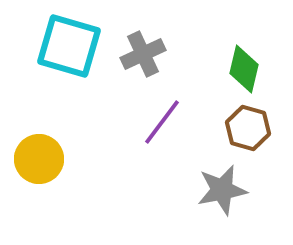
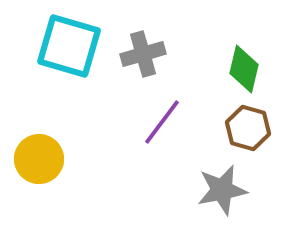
gray cross: rotated 9 degrees clockwise
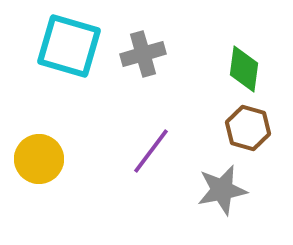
green diamond: rotated 6 degrees counterclockwise
purple line: moved 11 px left, 29 px down
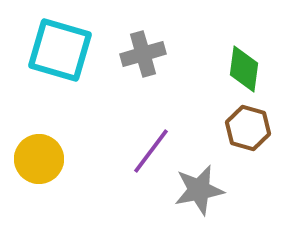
cyan square: moved 9 px left, 4 px down
gray star: moved 23 px left
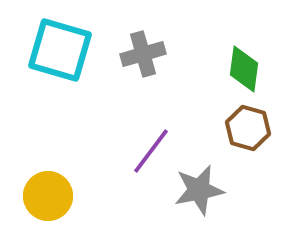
yellow circle: moved 9 px right, 37 px down
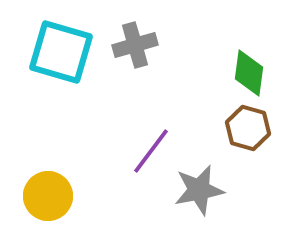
cyan square: moved 1 px right, 2 px down
gray cross: moved 8 px left, 9 px up
green diamond: moved 5 px right, 4 px down
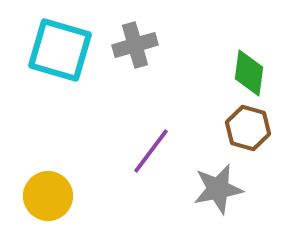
cyan square: moved 1 px left, 2 px up
gray star: moved 19 px right, 1 px up
